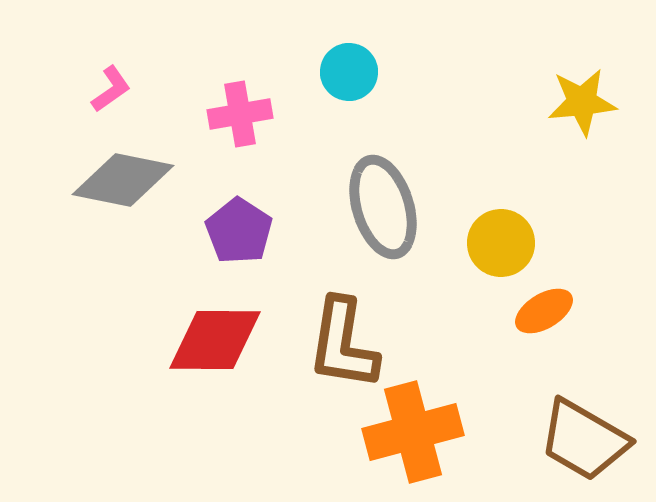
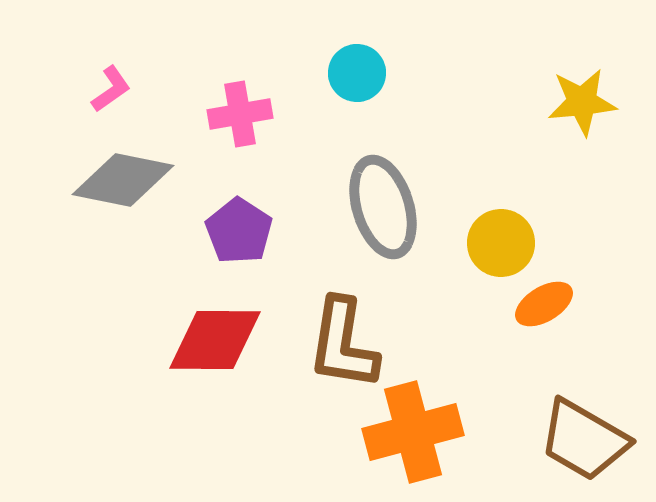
cyan circle: moved 8 px right, 1 px down
orange ellipse: moved 7 px up
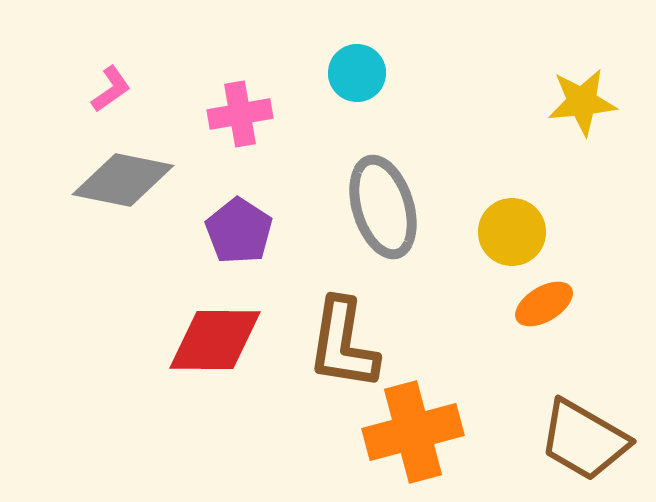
yellow circle: moved 11 px right, 11 px up
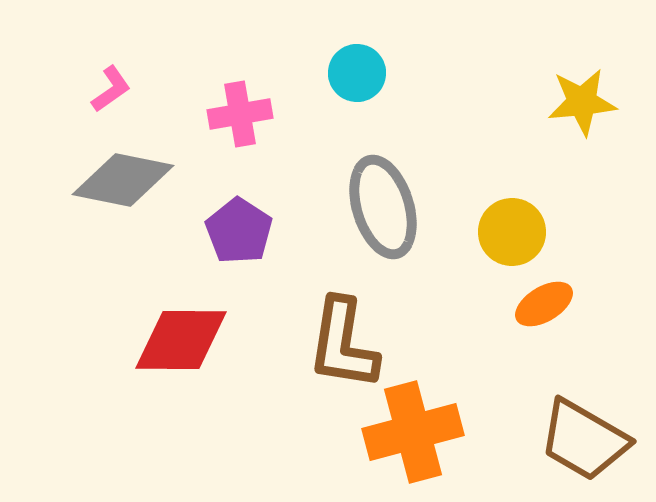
red diamond: moved 34 px left
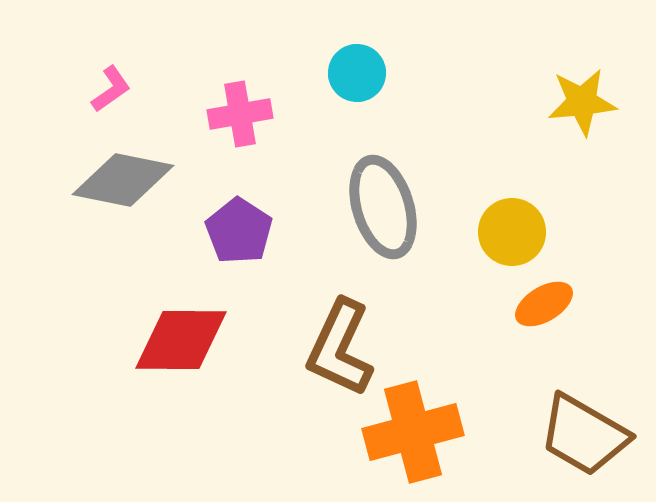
brown L-shape: moved 3 px left, 4 px down; rotated 16 degrees clockwise
brown trapezoid: moved 5 px up
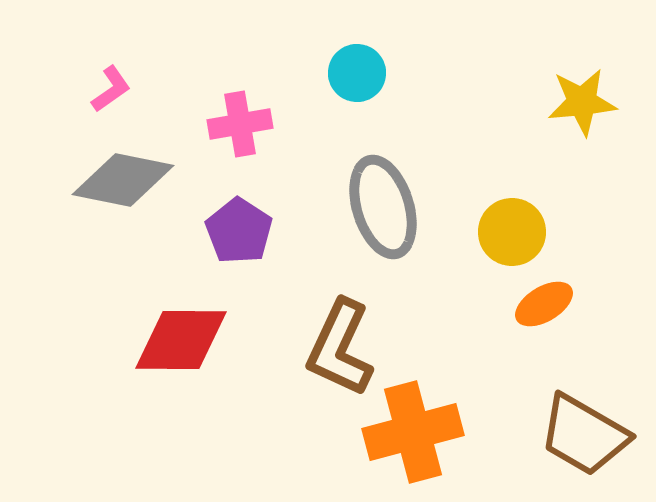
pink cross: moved 10 px down
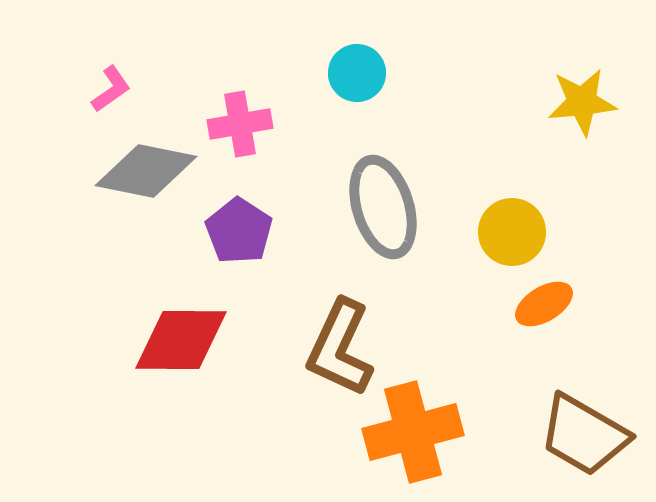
gray diamond: moved 23 px right, 9 px up
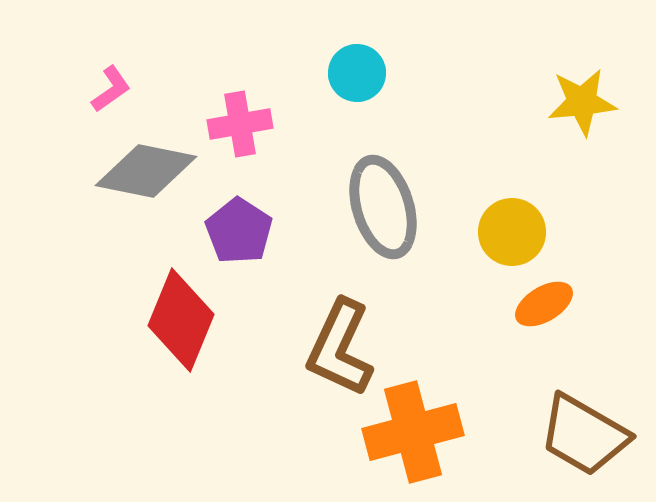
red diamond: moved 20 px up; rotated 68 degrees counterclockwise
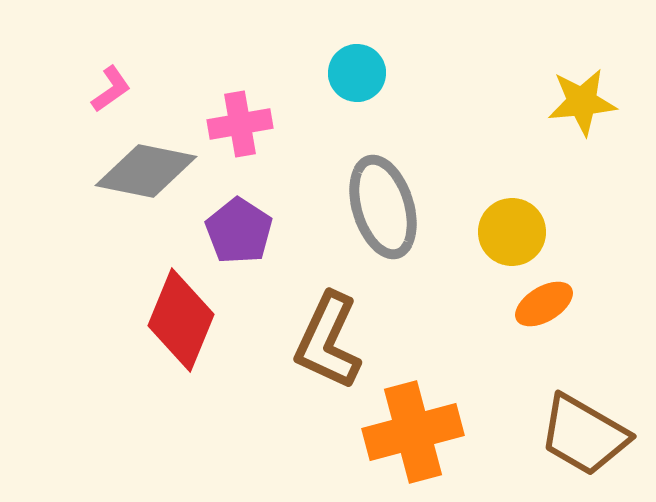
brown L-shape: moved 12 px left, 7 px up
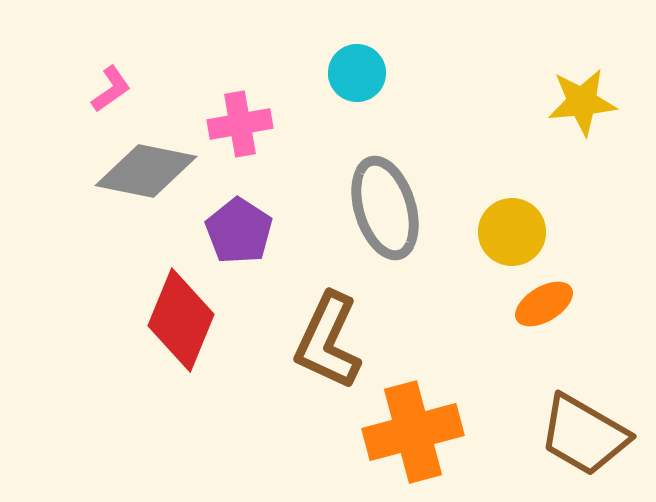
gray ellipse: moved 2 px right, 1 px down
